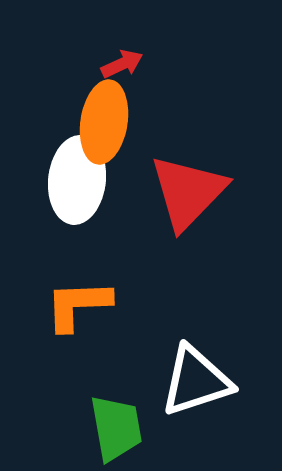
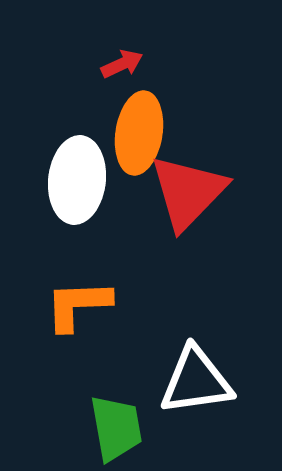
orange ellipse: moved 35 px right, 11 px down
white triangle: rotated 10 degrees clockwise
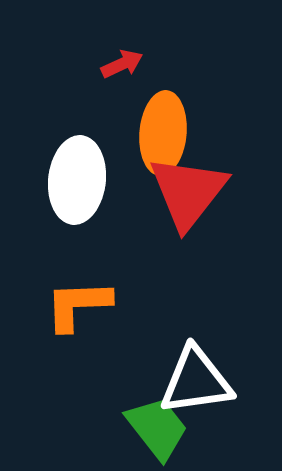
orange ellipse: moved 24 px right; rotated 4 degrees counterclockwise
red triangle: rotated 6 degrees counterclockwise
green trapezoid: moved 41 px right; rotated 28 degrees counterclockwise
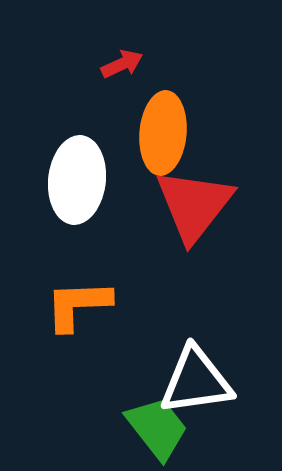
red triangle: moved 6 px right, 13 px down
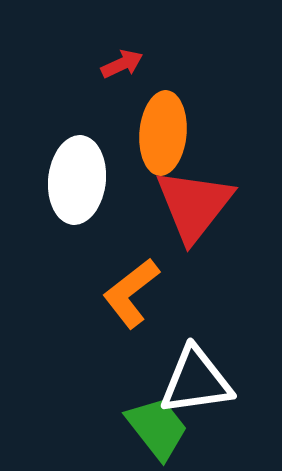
orange L-shape: moved 53 px right, 12 px up; rotated 36 degrees counterclockwise
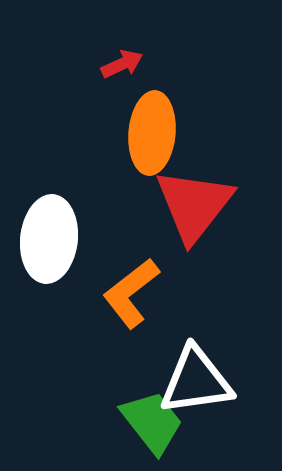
orange ellipse: moved 11 px left
white ellipse: moved 28 px left, 59 px down
green trapezoid: moved 5 px left, 6 px up
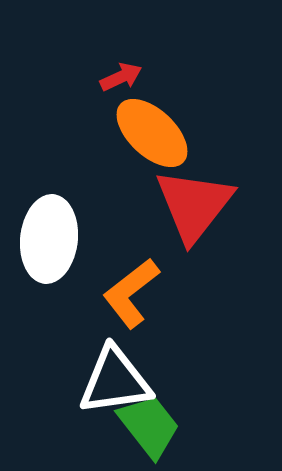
red arrow: moved 1 px left, 13 px down
orange ellipse: rotated 52 degrees counterclockwise
white triangle: moved 81 px left
green trapezoid: moved 3 px left, 4 px down
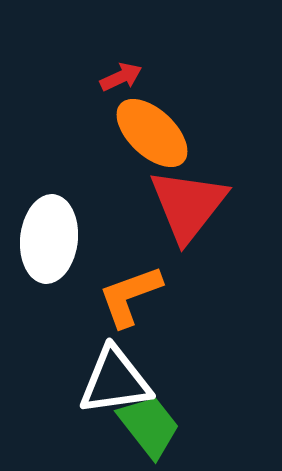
red triangle: moved 6 px left
orange L-shape: moved 1 px left, 3 px down; rotated 18 degrees clockwise
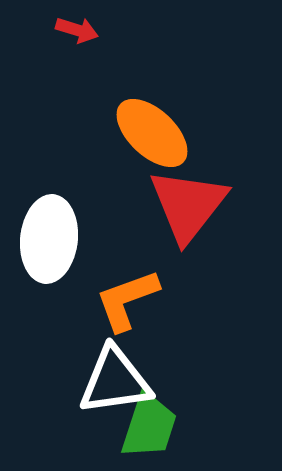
red arrow: moved 44 px left, 47 px up; rotated 42 degrees clockwise
orange L-shape: moved 3 px left, 4 px down
green trapezoid: rotated 56 degrees clockwise
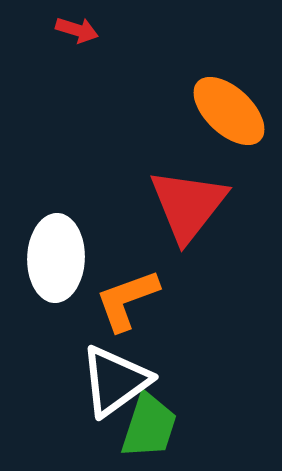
orange ellipse: moved 77 px right, 22 px up
white ellipse: moved 7 px right, 19 px down; rotated 4 degrees counterclockwise
white triangle: rotated 28 degrees counterclockwise
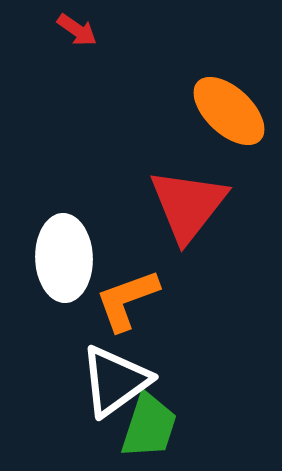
red arrow: rotated 18 degrees clockwise
white ellipse: moved 8 px right; rotated 4 degrees counterclockwise
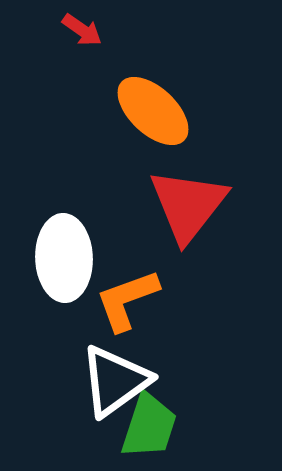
red arrow: moved 5 px right
orange ellipse: moved 76 px left
